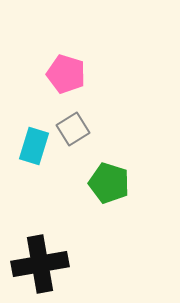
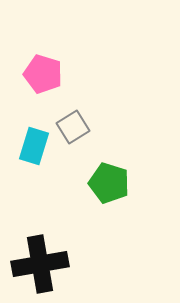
pink pentagon: moved 23 px left
gray square: moved 2 px up
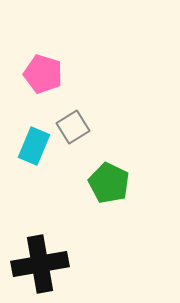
cyan rectangle: rotated 6 degrees clockwise
green pentagon: rotated 9 degrees clockwise
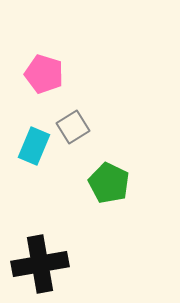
pink pentagon: moved 1 px right
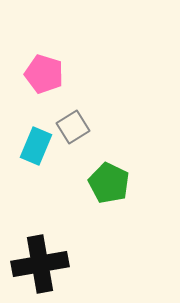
cyan rectangle: moved 2 px right
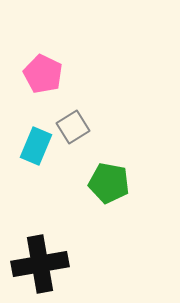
pink pentagon: moved 1 px left; rotated 9 degrees clockwise
green pentagon: rotated 15 degrees counterclockwise
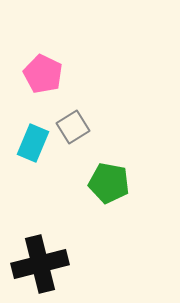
cyan rectangle: moved 3 px left, 3 px up
black cross: rotated 4 degrees counterclockwise
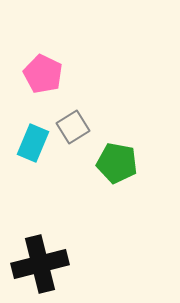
green pentagon: moved 8 px right, 20 px up
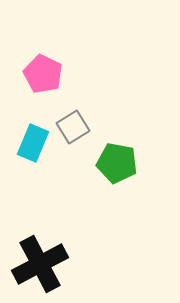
black cross: rotated 14 degrees counterclockwise
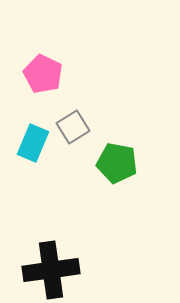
black cross: moved 11 px right, 6 px down; rotated 20 degrees clockwise
